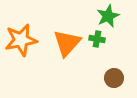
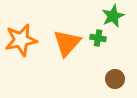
green star: moved 5 px right
green cross: moved 1 px right, 1 px up
brown circle: moved 1 px right, 1 px down
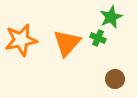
green star: moved 2 px left, 1 px down
green cross: rotated 14 degrees clockwise
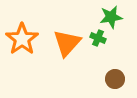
green star: rotated 15 degrees clockwise
orange star: moved 1 px right, 1 px up; rotated 24 degrees counterclockwise
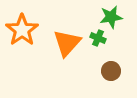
orange star: moved 9 px up
brown circle: moved 4 px left, 8 px up
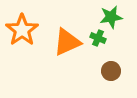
orange triangle: moved 1 px up; rotated 24 degrees clockwise
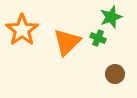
green star: rotated 10 degrees counterclockwise
orange triangle: rotated 20 degrees counterclockwise
brown circle: moved 4 px right, 3 px down
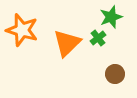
orange star: rotated 20 degrees counterclockwise
green cross: rotated 28 degrees clockwise
orange triangle: moved 1 px down
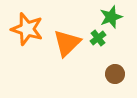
orange star: moved 5 px right, 1 px up
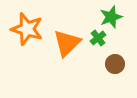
brown circle: moved 10 px up
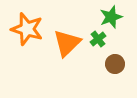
green cross: moved 1 px down
